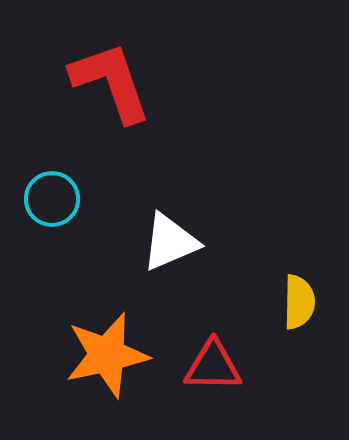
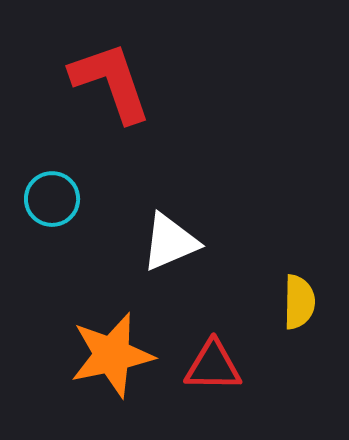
orange star: moved 5 px right
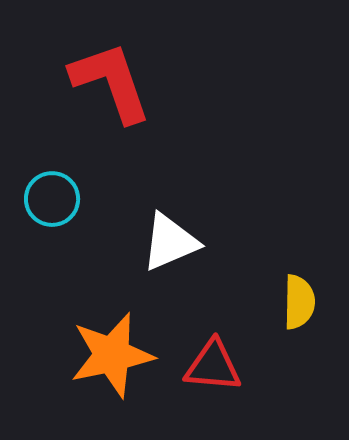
red triangle: rotated 4 degrees clockwise
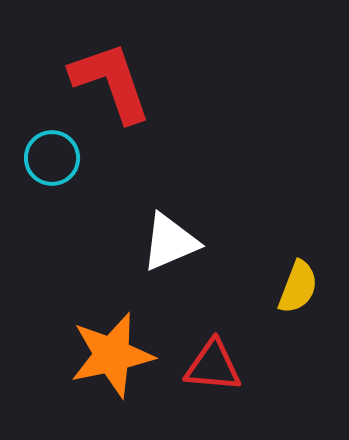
cyan circle: moved 41 px up
yellow semicircle: moved 1 px left, 15 px up; rotated 20 degrees clockwise
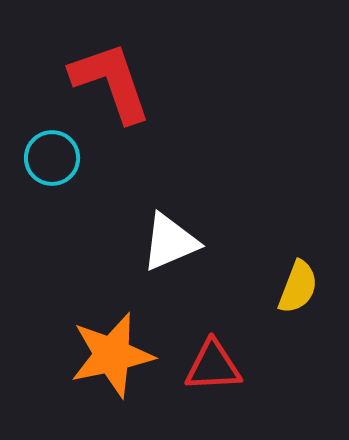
red triangle: rotated 8 degrees counterclockwise
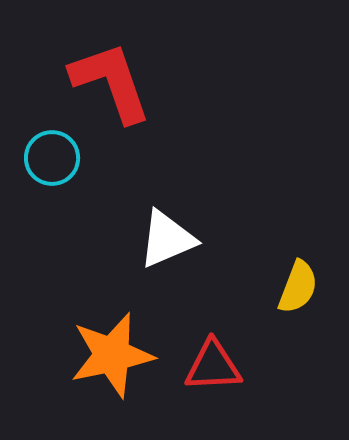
white triangle: moved 3 px left, 3 px up
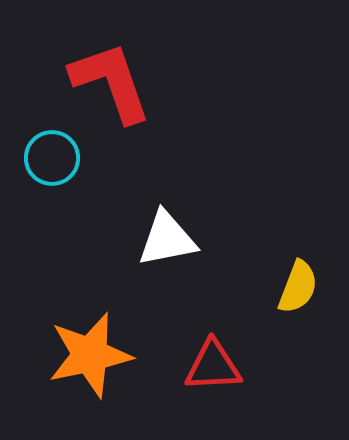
white triangle: rotated 12 degrees clockwise
orange star: moved 22 px left
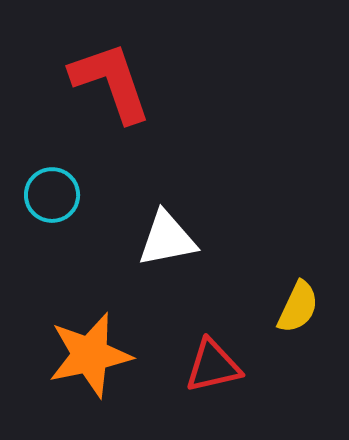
cyan circle: moved 37 px down
yellow semicircle: moved 20 px down; rotated 4 degrees clockwise
red triangle: rotated 10 degrees counterclockwise
